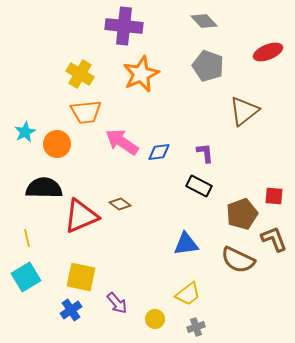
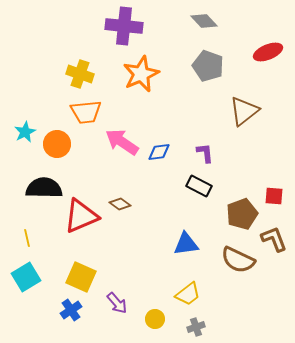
yellow cross: rotated 12 degrees counterclockwise
yellow square: rotated 12 degrees clockwise
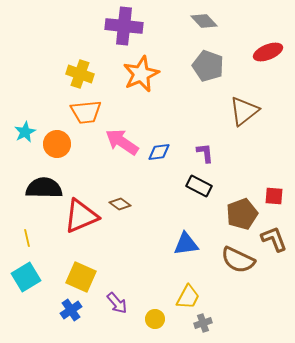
yellow trapezoid: moved 3 px down; rotated 24 degrees counterclockwise
gray cross: moved 7 px right, 4 px up
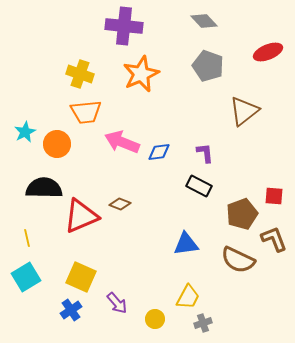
pink arrow: rotated 12 degrees counterclockwise
brown diamond: rotated 15 degrees counterclockwise
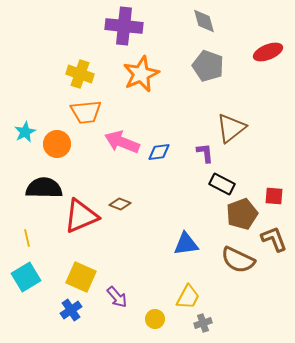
gray diamond: rotated 28 degrees clockwise
brown triangle: moved 13 px left, 17 px down
black rectangle: moved 23 px right, 2 px up
purple arrow: moved 6 px up
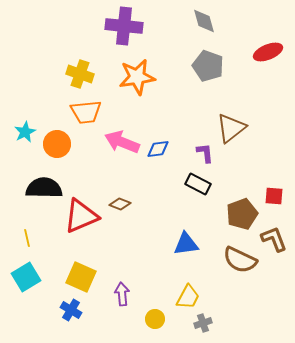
orange star: moved 4 px left, 3 px down; rotated 15 degrees clockwise
blue diamond: moved 1 px left, 3 px up
black rectangle: moved 24 px left
brown semicircle: moved 2 px right
purple arrow: moved 5 px right, 3 px up; rotated 145 degrees counterclockwise
blue cross: rotated 25 degrees counterclockwise
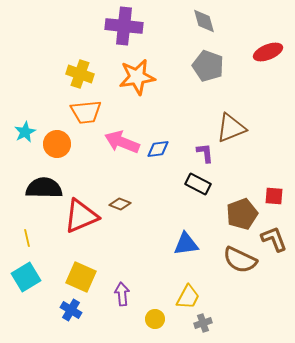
brown triangle: rotated 16 degrees clockwise
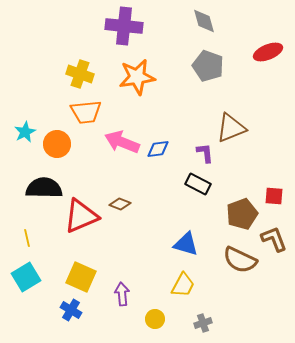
blue triangle: rotated 24 degrees clockwise
yellow trapezoid: moved 5 px left, 12 px up
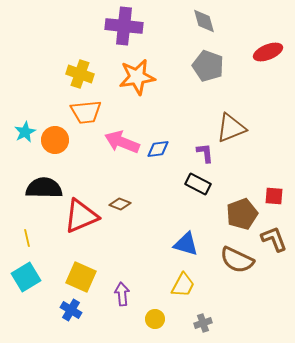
orange circle: moved 2 px left, 4 px up
brown semicircle: moved 3 px left
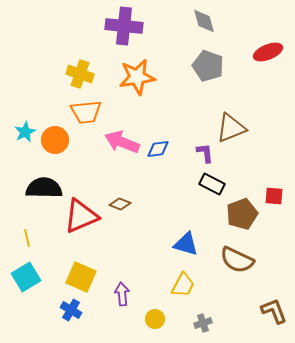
black rectangle: moved 14 px right
brown L-shape: moved 72 px down
